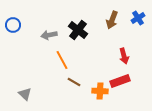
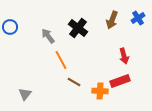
blue circle: moved 3 px left, 2 px down
black cross: moved 2 px up
gray arrow: moved 1 px left, 1 px down; rotated 63 degrees clockwise
orange line: moved 1 px left
gray triangle: rotated 24 degrees clockwise
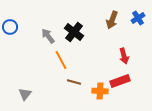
black cross: moved 4 px left, 4 px down
brown line: rotated 16 degrees counterclockwise
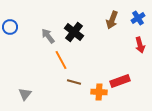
red arrow: moved 16 px right, 11 px up
orange cross: moved 1 px left, 1 px down
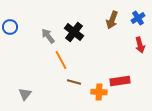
red rectangle: rotated 12 degrees clockwise
